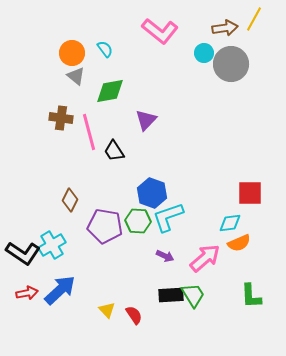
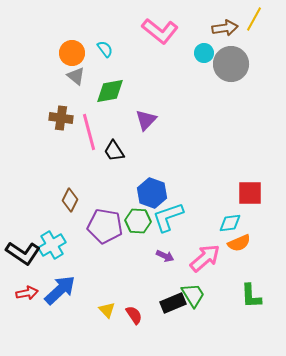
black rectangle: moved 2 px right, 8 px down; rotated 20 degrees counterclockwise
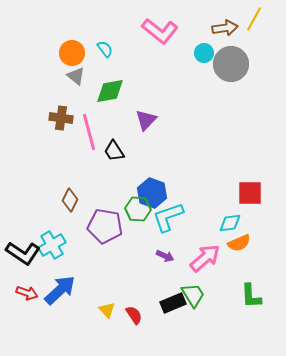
green hexagon: moved 12 px up
red arrow: rotated 30 degrees clockwise
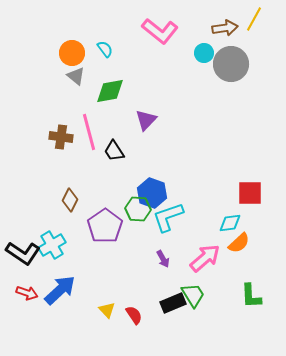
brown cross: moved 19 px down
purple pentagon: rotated 28 degrees clockwise
orange semicircle: rotated 20 degrees counterclockwise
purple arrow: moved 2 px left, 3 px down; rotated 36 degrees clockwise
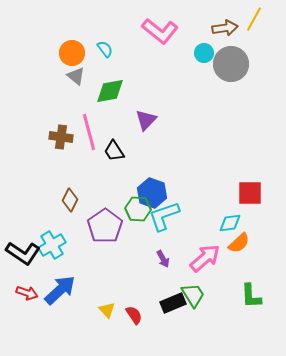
cyan L-shape: moved 4 px left, 1 px up
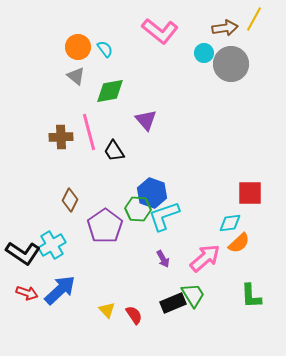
orange circle: moved 6 px right, 6 px up
purple triangle: rotated 25 degrees counterclockwise
brown cross: rotated 10 degrees counterclockwise
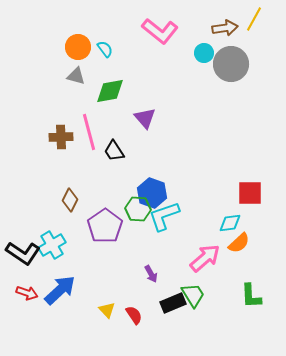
gray triangle: rotated 24 degrees counterclockwise
purple triangle: moved 1 px left, 2 px up
purple arrow: moved 12 px left, 15 px down
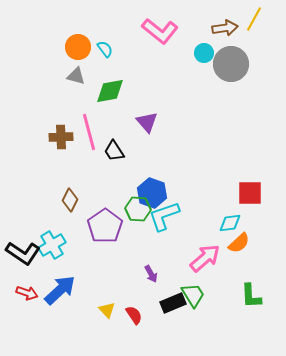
purple triangle: moved 2 px right, 4 px down
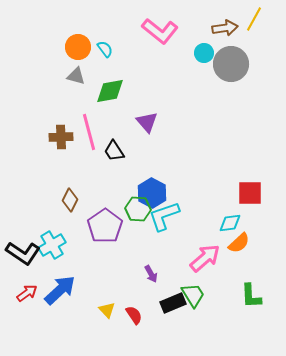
blue hexagon: rotated 8 degrees clockwise
red arrow: rotated 55 degrees counterclockwise
